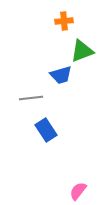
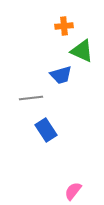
orange cross: moved 5 px down
green triangle: rotated 45 degrees clockwise
pink semicircle: moved 5 px left
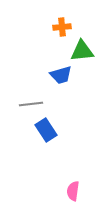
orange cross: moved 2 px left, 1 px down
green triangle: rotated 30 degrees counterclockwise
gray line: moved 6 px down
pink semicircle: rotated 30 degrees counterclockwise
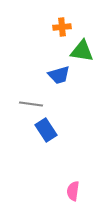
green triangle: rotated 15 degrees clockwise
blue trapezoid: moved 2 px left
gray line: rotated 15 degrees clockwise
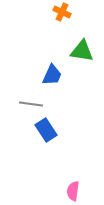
orange cross: moved 15 px up; rotated 30 degrees clockwise
blue trapezoid: moved 7 px left; rotated 50 degrees counterclockwise
